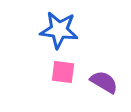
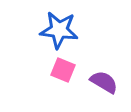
pink square: moved 2 px up; rotated 15 degrees clockwise
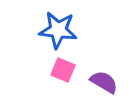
blue star: moved 1 px left
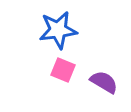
blue star: rotated 15 degrees counterclockwise
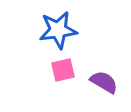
pink square: rotated 35 degrees counterclockwise
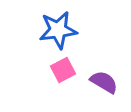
pink square: rotated 15 degrees counterclockwise
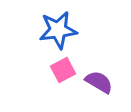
purple semicircle: moved 5 px left
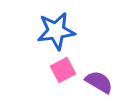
blue star: moved 2 px left, 1 px down
